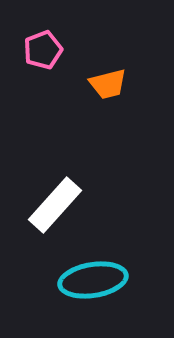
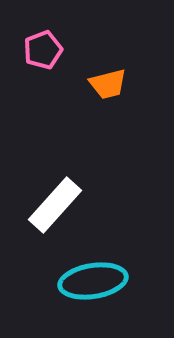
cyan ellipse: moved 1 px down
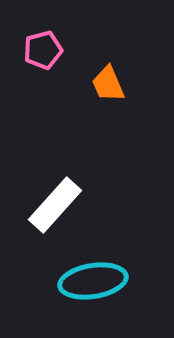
pink pentagon: rotated 6 degrees clockwise
orange trapezoid: rotated 81 degrees clockwise
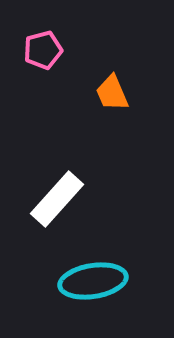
orange trapezoid: moved 4 px right, 9 px down
white rectangle: moved 2 px right, 6 px up
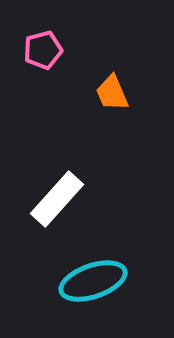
cyan ellipse: rotated 10 degrees counterclockwise
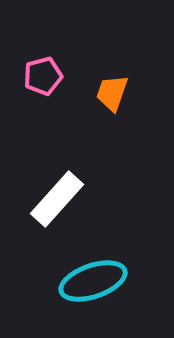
pink pentagon: moved 26 px down
orange trapezoid: rotated 42 degrees clockwise
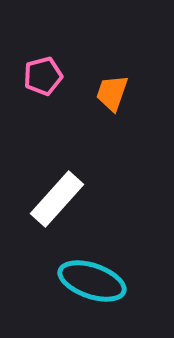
cyan ellipse: moved 1 px left; rotated 38 degrees clockwise
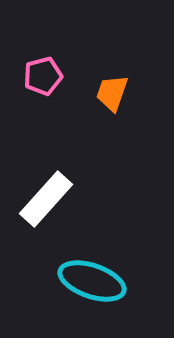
white rectangle: moved 11 px left
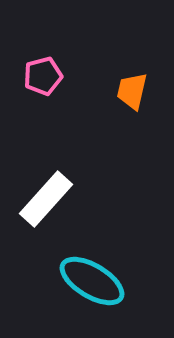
orange trapezoid: moved 20 px right, 2 px up; rotated 6 degrees counterclockwise
cyan ellipse: rotated 12 degrees clockwise
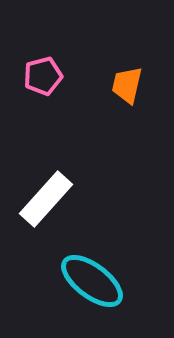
orange trapezoid: moved 5 px left, 6 px up
cyan ellipse: rotated 6 degrees clockwise
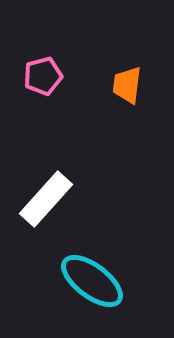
orange trapezoid: rotated 6 degrees counterclockwise
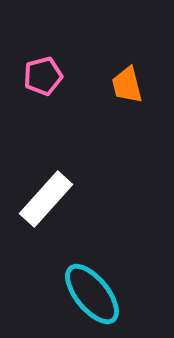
orange trapezoid: rotated 21 degrees counterclockwise
cyan ellipse: moved 13 px down; rotated 14 degrees clockwise
